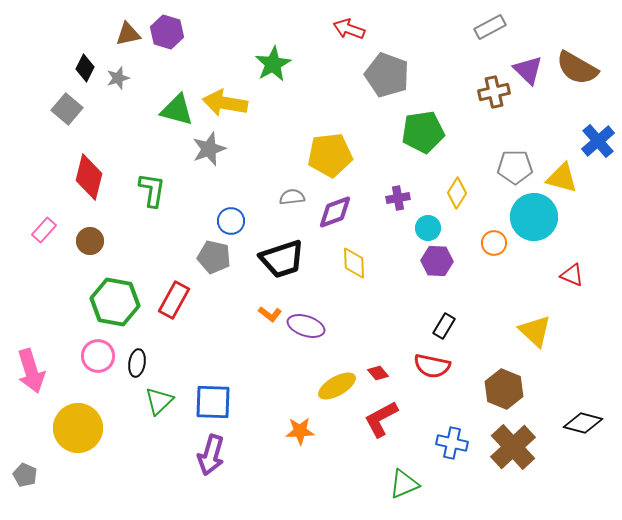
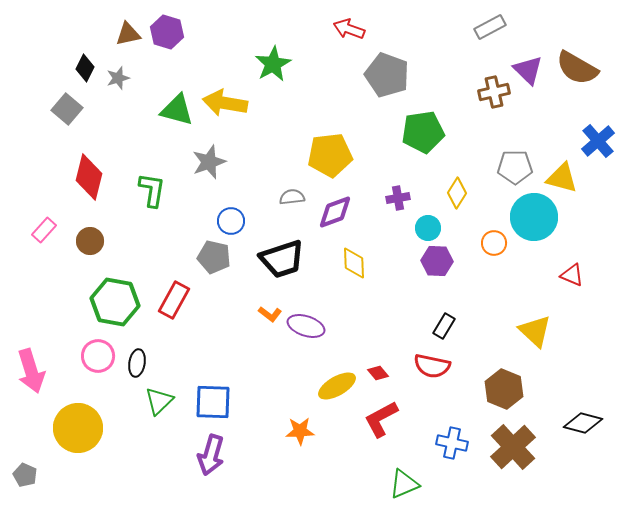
gray star at (209, 149): moved 13 px down
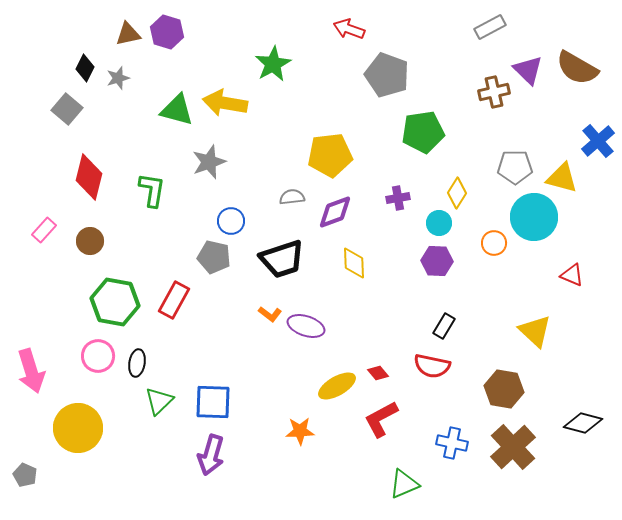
cyan circle at (428, 228): moved 11 px right, 5 px up
brown hexagon at (504, 389): rotated 12 degrees counterclockwise
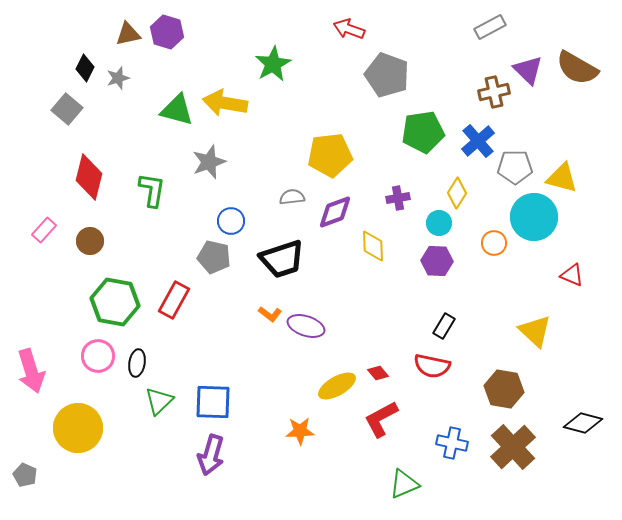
blue cross at (598, 141): moved 120 px left
yellow diamond at (354, 263): moved 19 px right, 17 px up
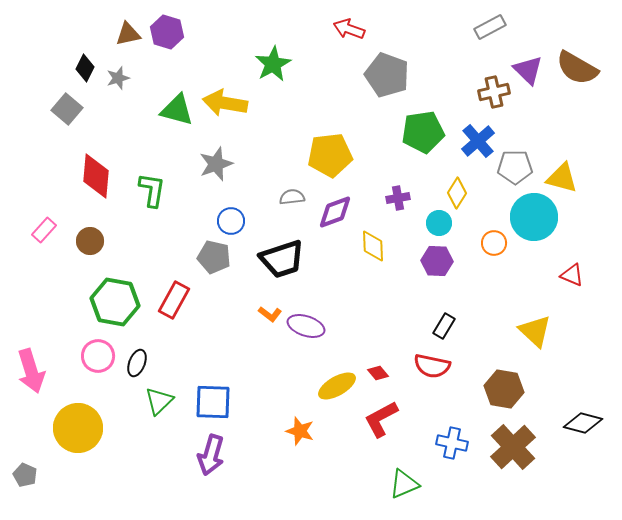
gray star at (209, 162): moved 7 px right, 2 px down
red diamond at (89, 177): moved 7 px right, 1 px up; rotated 9 degrees counterclockwise
black ellipse at (137, 363): rotated 12 degrees clockwise
orange star at (300, 431): rotated 20 degrees clockwise
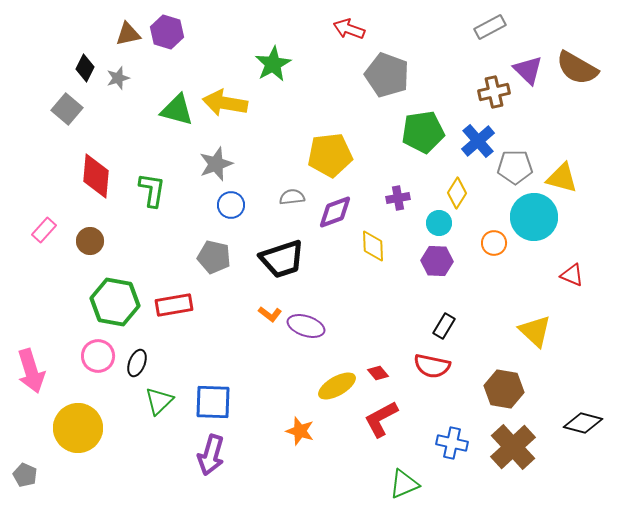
blue circle at (231, 221): moved 16 px up
red rectangle at (174, 300): moved 5 px down; rotated 51 degrees clockwise
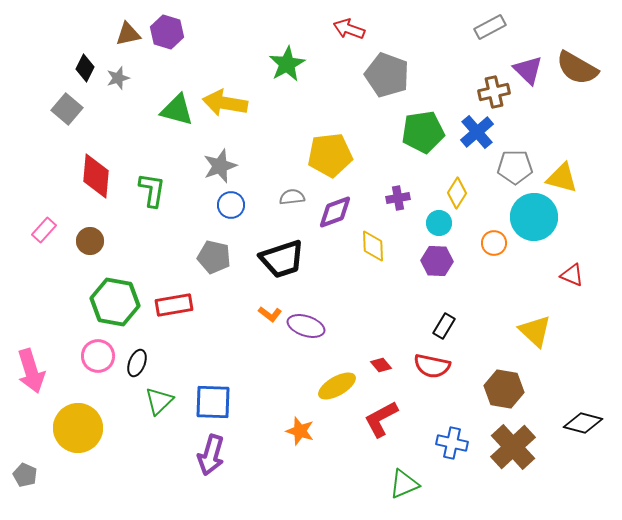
green star at (273, 64): moved 14 px right
blue cross at (478, 141): moved 1 px left, 9 px up
gray star at (216, 164): moved 4 px right, 2 px down
red diamond at (378, 373): moved 3 px right, 8 px up
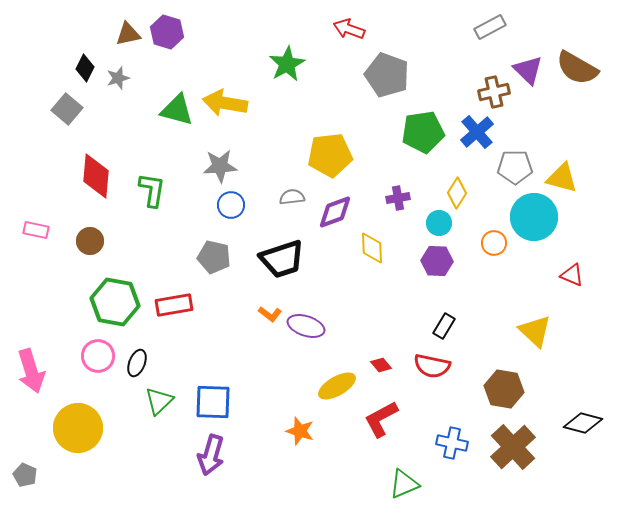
gray star at (220, 166): rotated 16 degrees clockwise
pink rectangle at (44, 230): moved 8 px left; rotated 60 degrees clockwise
yellow diamond at (373, 246): moved 1 px left, 2 px down
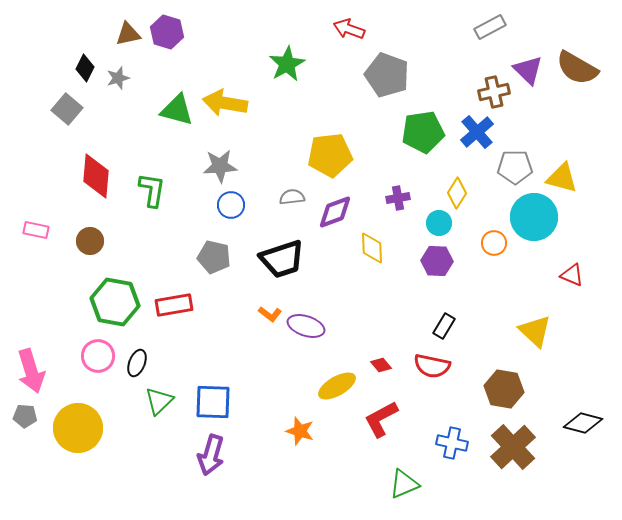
gray pentagon at (25, 475): moved 59 px up; rotated 20 degrees counterclockwise
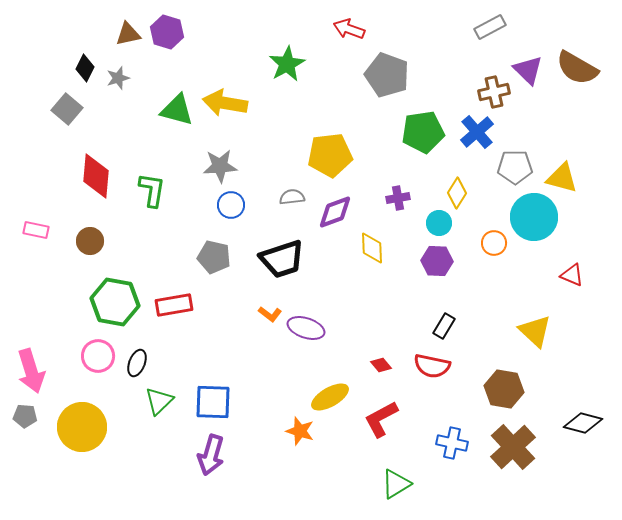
purple ellipse at (306, 326): moved 2 px down
yellow ellipse at (337, 386): moved 7 px left, 11 px down
yellow circle at (78, 428): moved 4 px right, 1 px up
green triangle at (404, 484): moved 8 px left; rotated 8 degrees counterclockwise
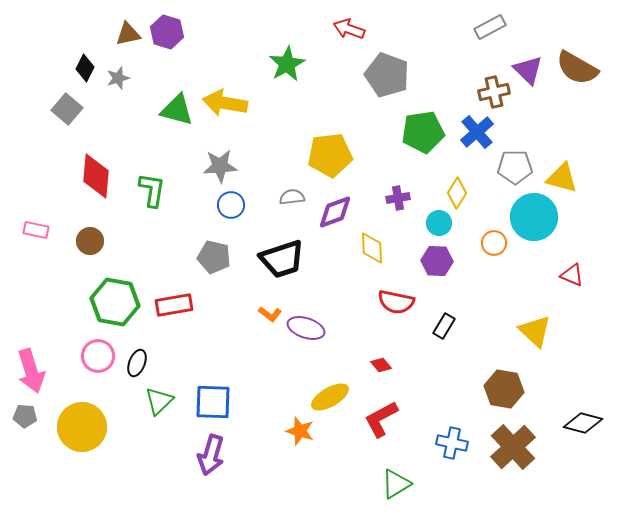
red semicircle at (432, 366): moved 36 px left, 64 px up
